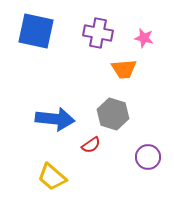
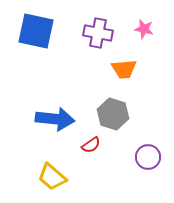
pink star: moved 9 px up
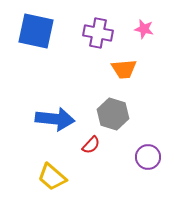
red semicircle: rotated 12 degrees counterclockwise
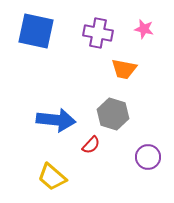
orange trapezoid: rotated 16 degrees clockwise
blue arrow: moved 1 px right, 1 px down
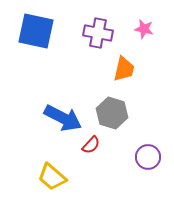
orange trapezoid: rotated 88 degrees counterclockwise
gray hexagon: moved 1 px left, 1 px up
blue arrow: moved 7 px right, 2 px up; rotated 21 degrees clockwise
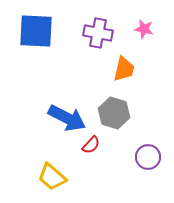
blue square: rotated 9 degrees counterclockwise
gray hexagon: moved 2 px right
blue arrow: moved 4 px right
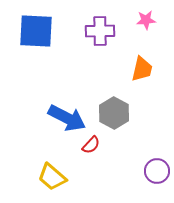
pink star: moved 2 px right, 9 px up; rotated 18 degrees counterclockwise
purple cross: moved 2 px right, 2 px up; rotated 12 degrees counterclockwise
orange trapezoid: moved 18 px right
gray hexagon: rotated 12 degrees clockwise
purple circle: moved 9 px right, 14 px down
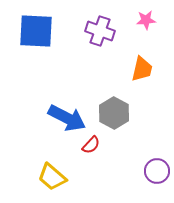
purple cross: rotated 20 degrees clockwise
